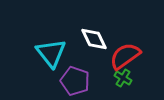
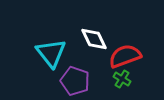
red semicircle: rotated 16 degrees clockwise
green cross: moved 1 px left, 1 px down
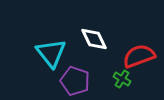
red semicircle: moved 14 px right
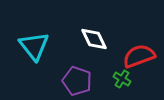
cyan triangle: moved 17 px left, 7 px up
purple pentagon: moved 2 px right
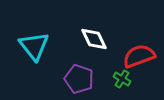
purple pentagon: moved 2 px right, 2 px up
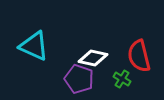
white diamond: moved 1 px left, 19 px down; rotated 52 degrees counterclockwise
cyan triangle: rotated 28 degrees counterclockwise
red semicircle: rotated 84 degrees counterclockwise
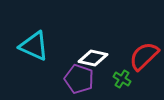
red semicircle: moved 5 px right; rotated 60 degrees clockwise
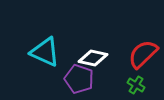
cyan triangle: moved 11 px right, 6 px down
red semicircle: moved 1 px left, 2 px up
green cross: moved 14 px right, 6 px down
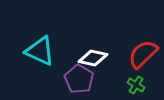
cyan triangle: moved 5 px left, 1 px up
purple pentagon: rotated 12 degrees clockwise
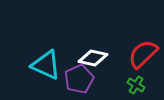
cyan triangle: moved 6 px right, 14 px down
purple pentagon: rotated 16 degrees clockwise
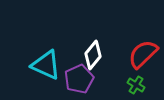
white diamond: moved 3 px up; rotated 64 degrees counterclockwise
